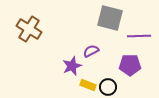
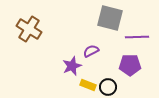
purple line: moved 2 px left, 1 px down
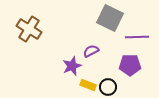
gray square: rotated 12 degrees clockwise
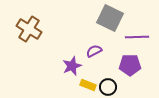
purple semicircle: moved 3 px right
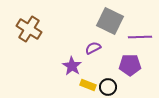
gray square: moved 3 px down
purple line: moved 3 px right
purple semicircle: moved 1 px left, 3 px up
purple star: rotated 18 degrees counterclockwise
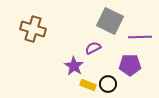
brown cross: moved 4 px right; rotated 15 degrees counterclockwise
purple star: moved 2 px right
black circle: moved 3 px up
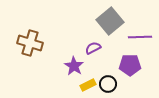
gray square: rotated 24 degrees clockwise
brown cross: moved 3 px left, 14 px down
yellow rectangle: rotated 49 degrees counterclockwise
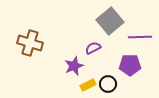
purple star: rotated 18 degrees clockwise
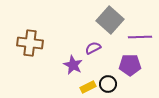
gray square: moved 1 px up; rotated 8 degrees counterclockwise
brown cross: rotated 10 degrees counterclockwise
purple star: moved 1 px left, 1 px up; rotated 24 degrees counterclockwise
yellow rectangle: moved 2 px down
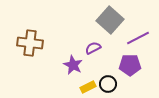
purple line: moved 2 px left, 1 px down; rotated 25 degrees counterclockwise
